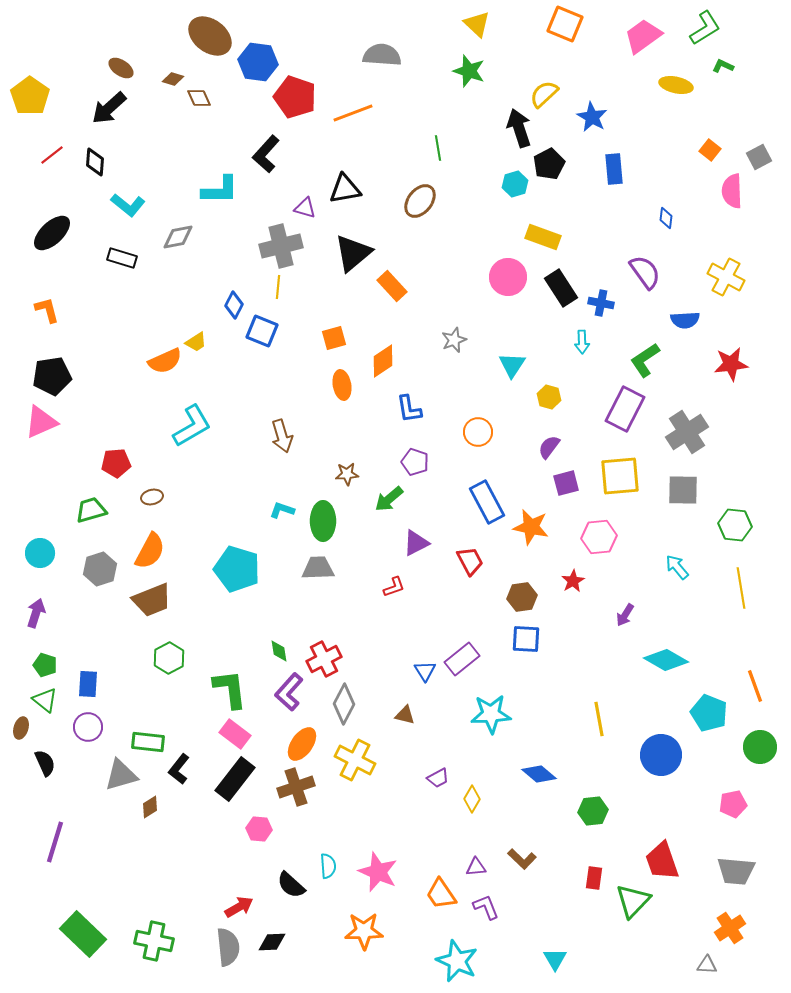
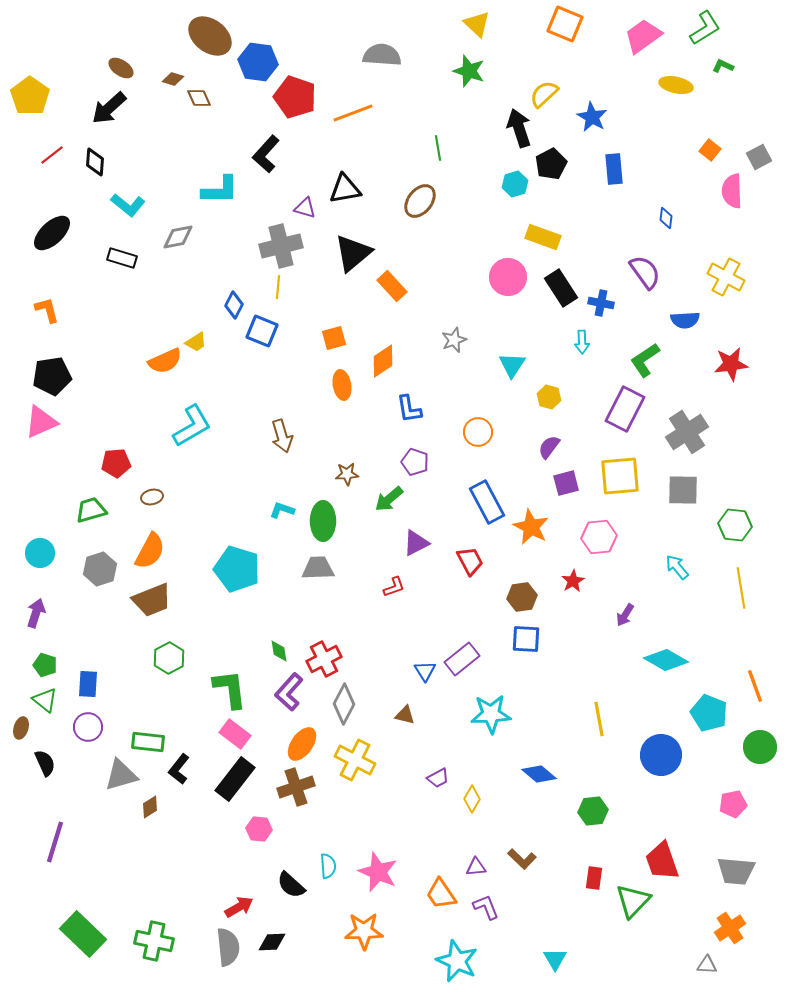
black pentagon at (549, 164): moved 2 px right
orange star at (531, 527): rotated 15 degrees clockwise
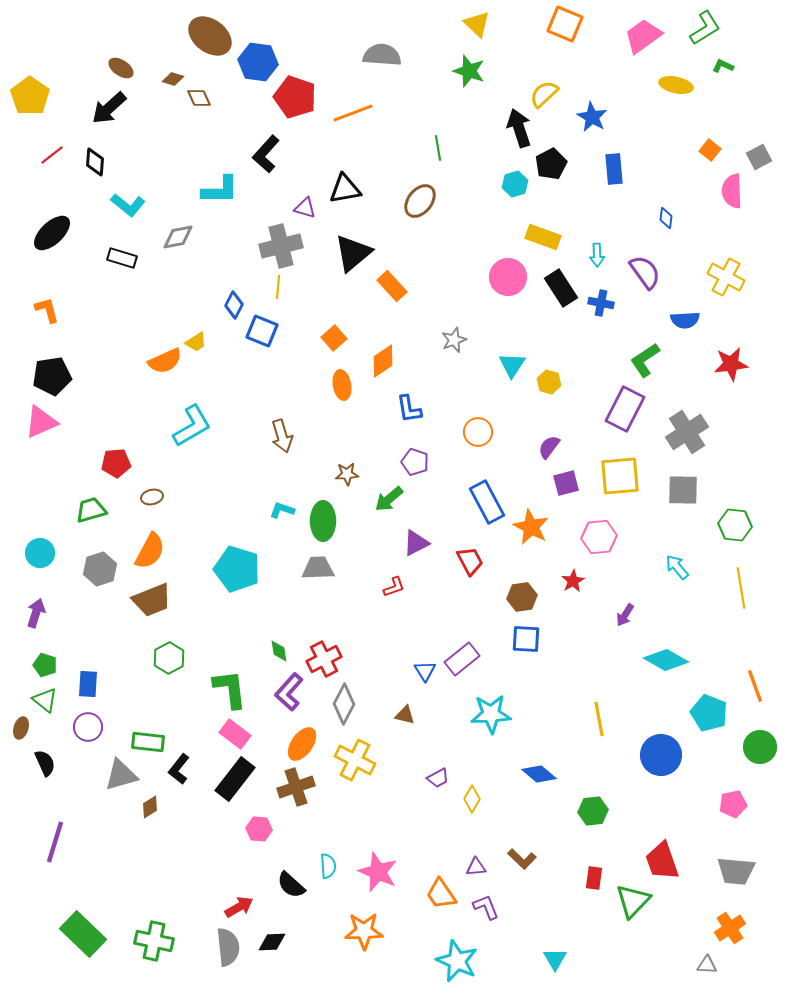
orange square at (334, 338): rotated 25 degrees counterclockwise
cyan arrow at (582, 342): moved 15 px right, 87 px up
yellow hexagon at (549, 397): moved 15 px up
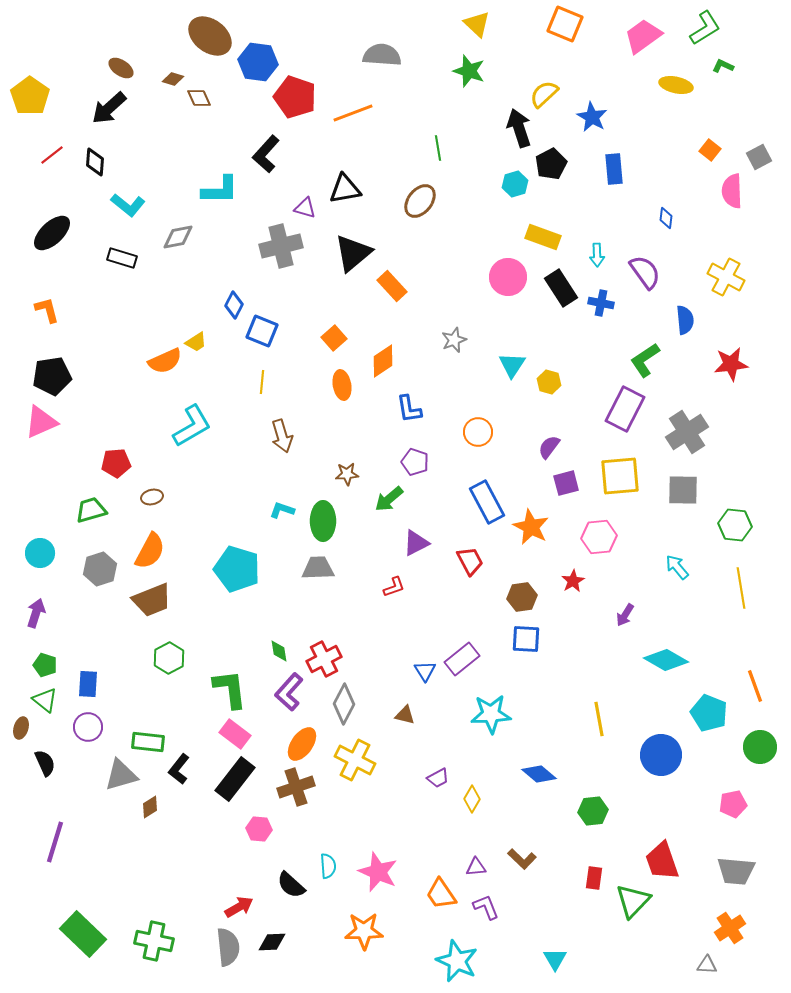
yellow line at (278, 287): moved 16 px left, 95 px down
blue semicircle at (685, 320): rotated 92 degrees counterclockwise
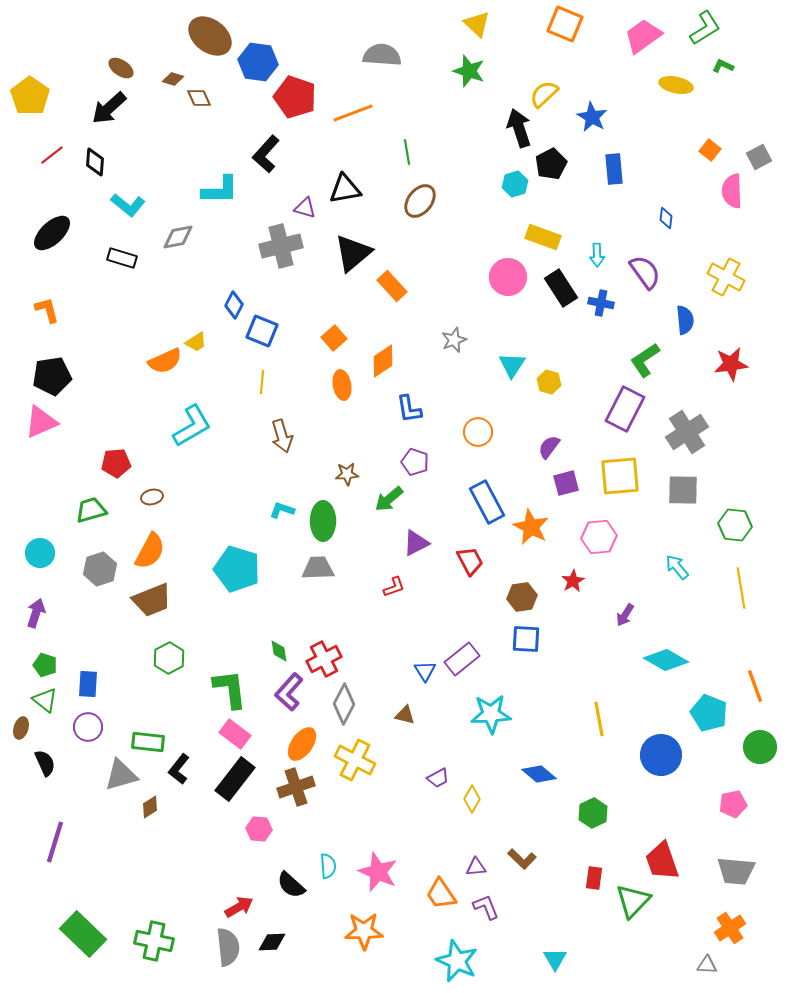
green line at (438, 148): moved 31 px left, 4 px down
green hexagon at (593, 811): moved 2 px down; rotated 20 degrees counterclockwise
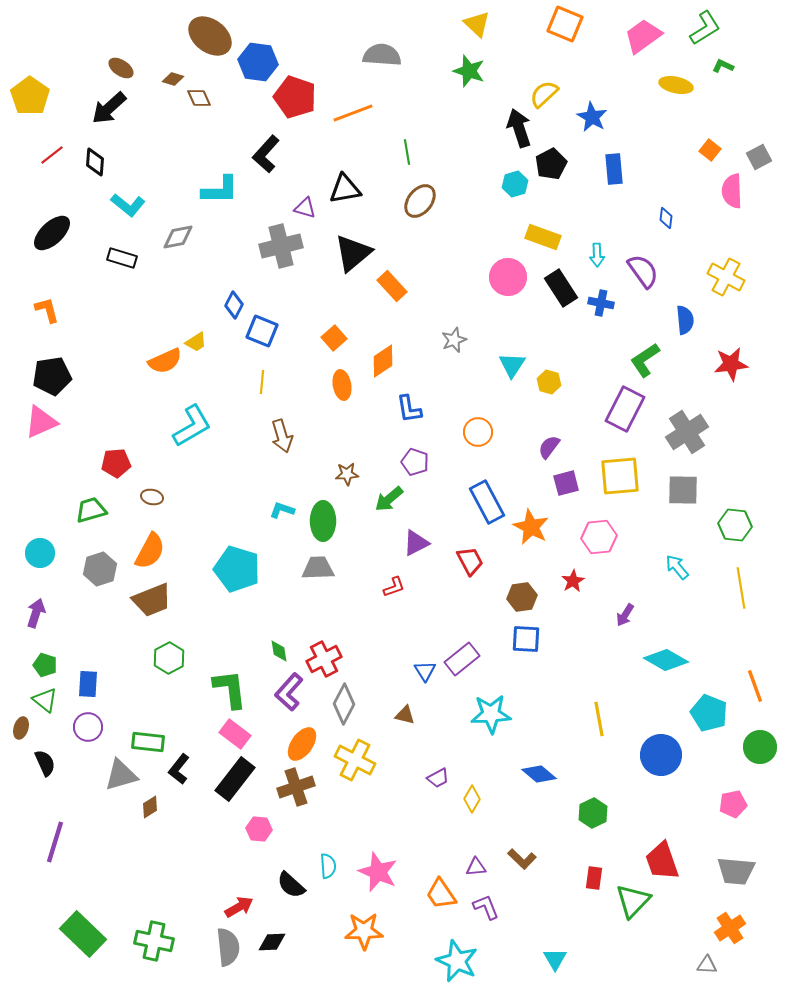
purple semicircle at (645, 272): moved 2 px left, 1 px up
brown ellipse at (152, 497): rotated 25 degrees clockwise
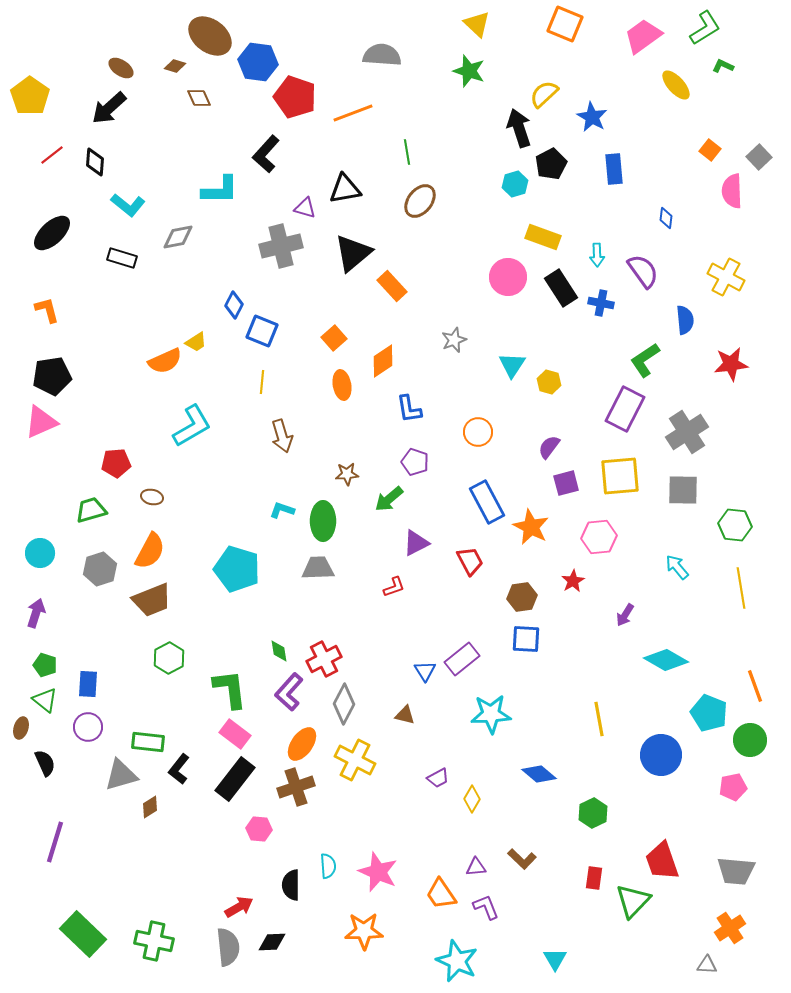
brown diamond at (173, 79): moved 2 px right, 13 px up
yellow ellipse at (676, 85): rotated 36 degrees clockwise
gray square at (759, 157): rotated 15 degrees counterclockwise
green circle at (760, 747): moved 10 px left, 7 px up
pink pentagon at (733, 804): moved 17 px up
black semicircle at (291, 885): rotated 48 degrees clockwise
